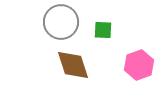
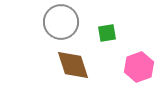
green square: moved 4 px right, 3 px down; rotated 12 degrees counterclockwise
pink hexagon: moved 2 px down
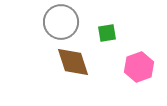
brown diamond: moved 3 px up
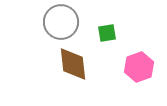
brown diamond: moved 2 px down; rotated 12 degrees clockwise
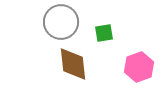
green square: moved 3 px left
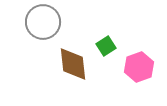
gray circle: moved 18 px left
green square: moved 2 px right, 13 px down; rotated 24 degrees counterclockwise
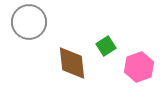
gray circle: moved 14 px left
brown diamond: moved 1 px left, 1 px up
